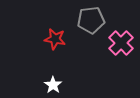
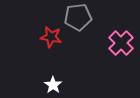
gray pentagon: moved 13 px left, 3 px up
red star: moved 4 px left, 2 px up
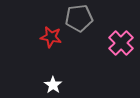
gray pentagon: moved 1 px right, 1 px down
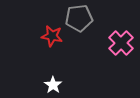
red star: moved 1 px right, 1 px up
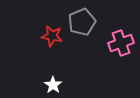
gray pentagon: moved 3 px right, 4 px down; rotated 16 degrees counterclockwise
pink cross: rotated 25 degrees clockwise
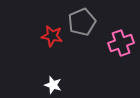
white star: rotated 18 degrees counterclockwise
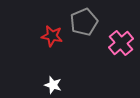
gray pentagon: moved 2 px right
pink cross: rotated 20 degrees counterclockwise
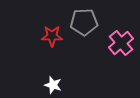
gray pentagon: rotated 20 degrees clockwise
red star: rotated 10 degrees counterclockwise
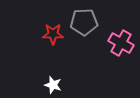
red star: moved 1 px right, 2 px up
pink cross: rotated 20 degrees counterclockwise
